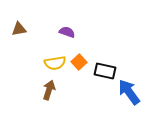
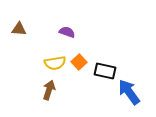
brown triangle: rotated 14 degrees clockwise
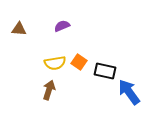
purple semicircle: moved 5 px left, 6 px up; rotated 42 degrees counterclockwise
orange square: rotated 14 degrees counterclockwise
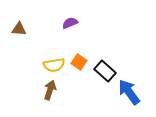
purple semicircle: moved 8 px right, 3 px up
yellow semicircle: moved 1 px left, 2 px down
black rectangle: rotated 30 degrees clockwise
brown arrow: moved 1 px right
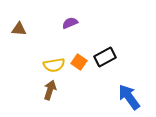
black rectangle: moved 14 px up; rotated 70 degrees counterclockwise
blue arrow: moved 5 px down
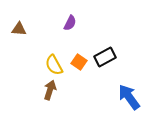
purple semicircle: rotated 140 degrees clockwise
yellow semicircle: rotated 70 degrees clockwise
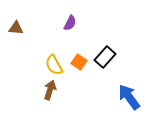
brown triangle: moved 3 px left, 1 px up
black rectangle: rotated 20 degrees counterclockwise
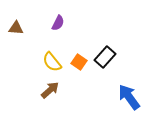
purple semicircle: moved 12 px left
yellow semicircle: moved 2 px left, 3 px up; rotated 10 degrees counterclockwise
brown arrow: rotated 30 degrees clockwise
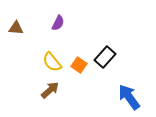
orange square: moved 3 px down
